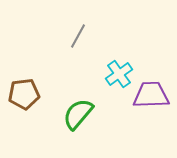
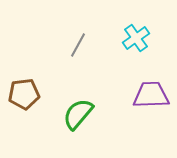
gray line: moved 9 px down
cyan cross: moved 17 px right, 36 px up
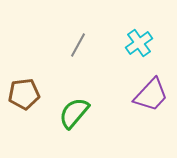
cyan cross: moved 3 px right, 5 px down
purple trapezoid: rotated 135 degrees clockwise
green semicircle: moved 4 px left, 1 px up
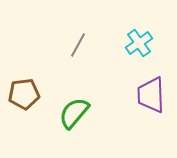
purple trapezoid: rotated 135 degrees clockwise
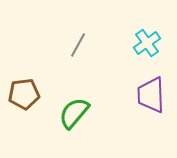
cyan cross: moved 8 px right
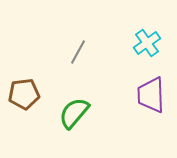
gray line: moved 7 px down
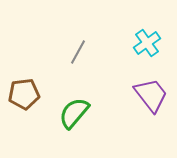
purple trapezoid: rotated 144 degrees clockwise
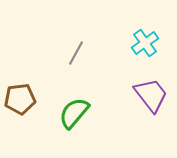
cyan cross: moved 2 px left
gray line: moved 2 px left, 1 px down
brown pentagon: moved 4 px left, 5 px down
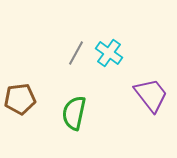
cyan cross: moved 36 px left, 10 px down; rotated 20 degrees counterclockwise
green semicircle: rotated 28 degrees counterclockwise
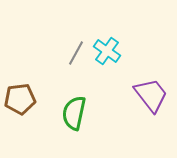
cyan cross: moved 2 px left, 2 px up
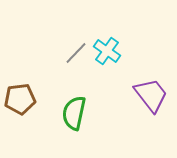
gray line: rotated 15 degrees clockwise
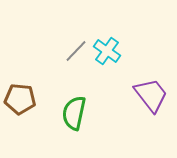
gray line: moved 2 px up
brown pentagon: rotated 12 degrees clockwise
